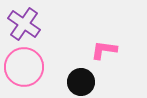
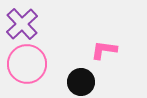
purple cross: moved 2 px left; rotated 12 degrees clockwise
pink circle: moved 3 px right, 3 px up
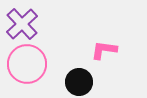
black circle: moved 2 px left
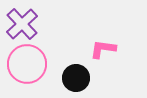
pink L-shape: moved 1 px left, 1 px up
black circle: moved 3 px left, 4 px up
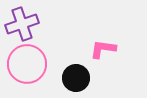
purple cross: rotated 24 degrees clockwise
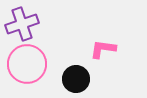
black circle: moved 1 px down
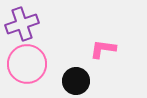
black circle: moved 2 px down
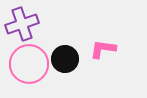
pink circle: moved 2 px right
black circle: moved 11 px left, 22 px up
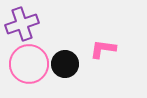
black circle: moved 5 px down
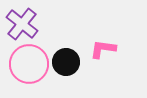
purple cross: rotated 32 degrees counterclockwise
black circle: moved 1 px right, 2 px up
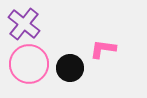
purple cross: moved 2 px right
black circle: moved 4 px right, 6 px down
